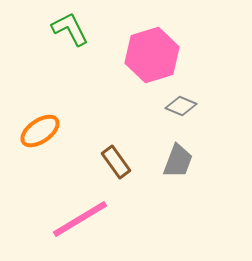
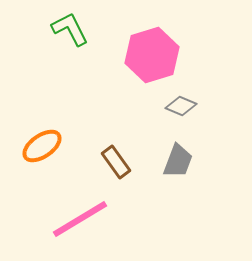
orange ellipse: moved 2 px right, 15 px down
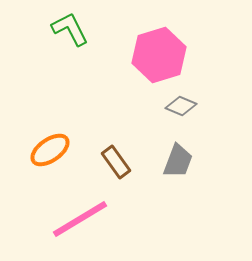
pink hexagon: moved 7 px right
orange ellipse: moved 8 px right, 4 px down
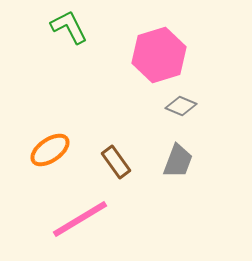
green L-shape: moved 1 px left, 2 px up
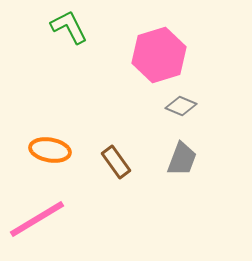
orange ellipse: rotated 45 degrees clockwise
gray trapezoid: moved 4 px right, 2 px up
pink line: moved 43 px left
